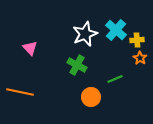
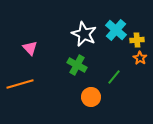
white star: moved 1 px left; rotated 25 degrees counterclockwise
green line: moved 1 px left, 2 px up; rotated 28 degrees counterclockwise
orange line: moved 8 px up; rotated 28 degrees counterclockwise
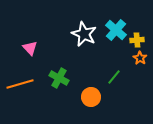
green cross: moved 18 px left, 13 px down
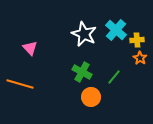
green cross: moved 23 px right, 6 px up
orange line: rotated 32 degrees clockwise
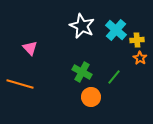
white star: moved 2 px left, 8 px up
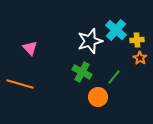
white star: moved 8 px right, 15 px down; rotated 30 degrees clockwise
orange circle: moved 7 px right
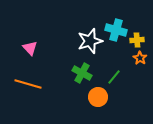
cyan cross: rotated 25 degrees counterclockwise
green cross: moved 1 px down
orange line: moved 8 px right
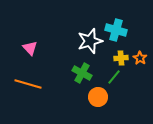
yellow cross: moved 16 px left, 18 px down
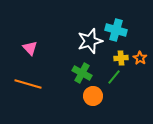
orange circle: moved 5 px left, 1 px up
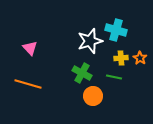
green line: rotated 63 degrees clockwise
